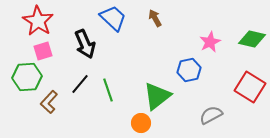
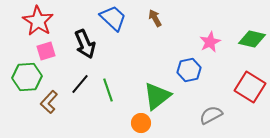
pink square: moved 3 px right
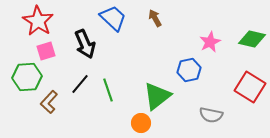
gray semicircle: rotated 140 degrees counterclockwise
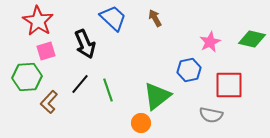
red square: moved 21 px left, 2 px up; rotated 32 degrees counterclockwise
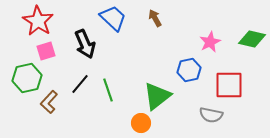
green hexagon: moved 1 px down; rotated 8 degrees counterclockwise
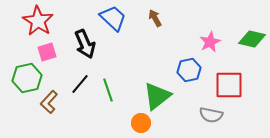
pink square: moved 1 px right, 1 px down
